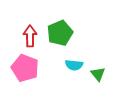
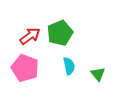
red arrow: rotated 55 degrees clockwise
cyan semicircle: moved 5 px left, 1 px down; rotated 108 degrees counterclockwise
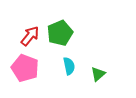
red arrow: rotated 15 degrees counterclockwise
green triangle: rotated 28 degrees clockwise
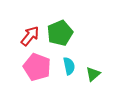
pink pentagon: moved 12 px right, 1 px up
green triangle: moved 5 px left
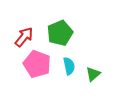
red arrow: moved 6 px left, 1 px down
pink pentagon: moved 3 px up
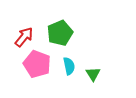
green triangle: rotated 21 degrees counterclockwise
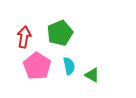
red arrow: rotated 30 degrees counterclockwise
pink pentagon: moved 2 px down; rotated 12 degrees clockwise
green triangle: moved 1 px left, 1 px down; rotated 28 degrees counterclockwise
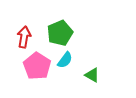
cyan semicircle: moved 4 px left, 6 px up; rotated 48 degrees clockwise
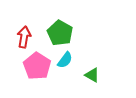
green pentagon: rotated 20 degrees counterclockwise
